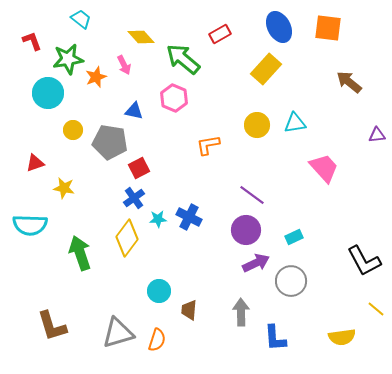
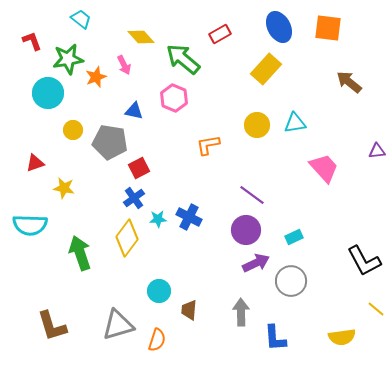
purple triangle at (377, 135): moved 16 px down
gray triangle at (118, 333): moved 8 px up
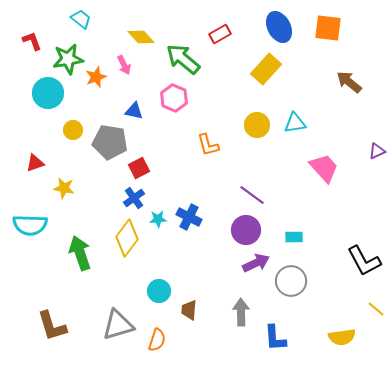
orange L-shape at (208, 145): rotated 95 degrees counterclockwise
purple triangle at (377, 151): rotated 18 degrees counterclockwise
cyan rectangle at (294, 237): rotated 24 degrees clockwise
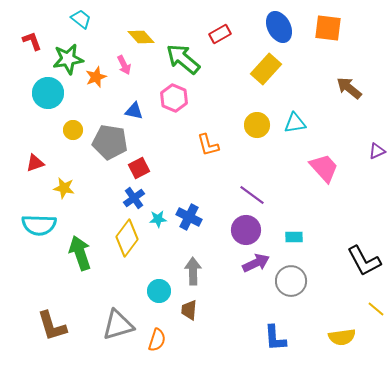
brown arrow at (349, 82): moved 6 px down
cyan semicircle at (30, 225): moved 9 px right
gray arrow at (241, 312): moved 48 px left, 41 px up
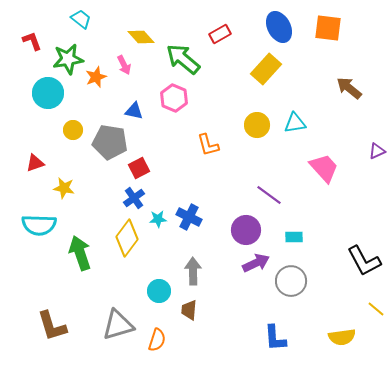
purple line at (252, 195): moved 17 px right
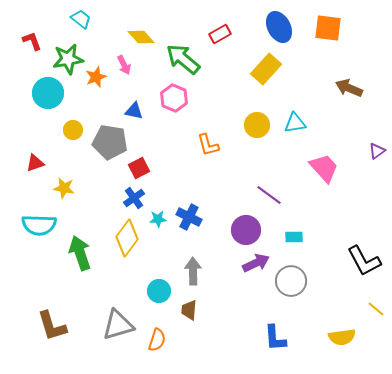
brown arrow at (349, 88): rotated 16 degrees counterclockwise
purple triangle at (377, 151): rotated 12 degrees counterclockwise
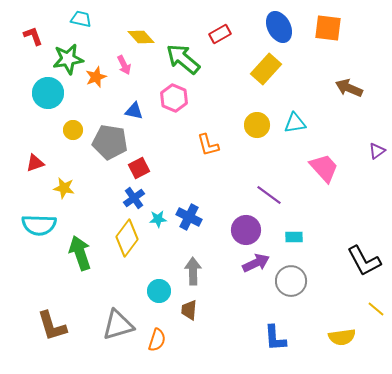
cyan trapezoid at (81, 19): rotated 25 degrees counterclockwise
red L-shape at (32, 41): moved 1 px right, 5 px up
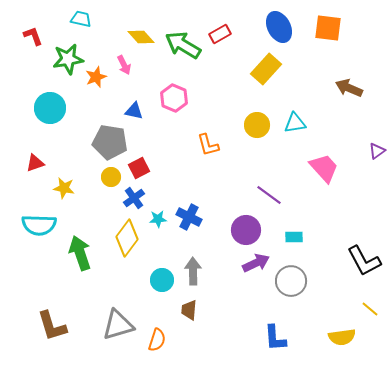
green arrow at (183, 59): moved 14 px up; rotated 9 degrees counterclockwise
cyan circle at (48, 93): moved 2 px right, 15 px down
yellow circle at (73, 130): moved 38 px right, 47 px down
cyan circle at (159, 291): moved 3 px right, 11 px up
yellow line at (376, 309): moved 6 px left
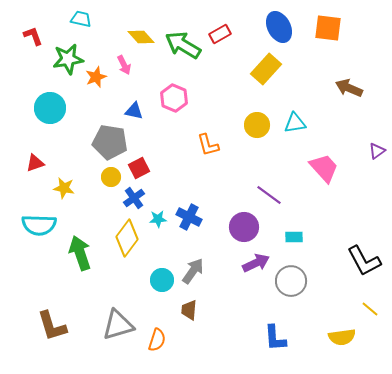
purple circle at (246, 230): moved 2 px left, 3 px up
gray arrow at (193, 271): rotated 36 degrees clockwise
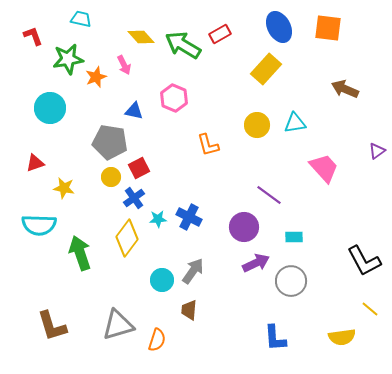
brown arrow at (349, 88): moved 4 px left, 1 px down
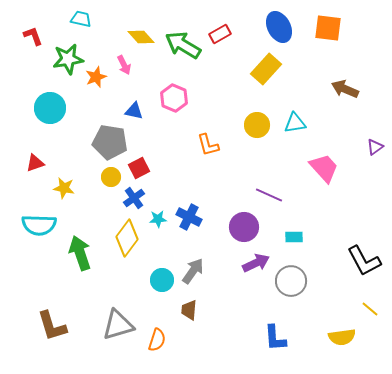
purple triangle at (377, 151): moved 2 px left, 4 px up
purple line at (269, 195): rotated 12 degrees counterclockwise
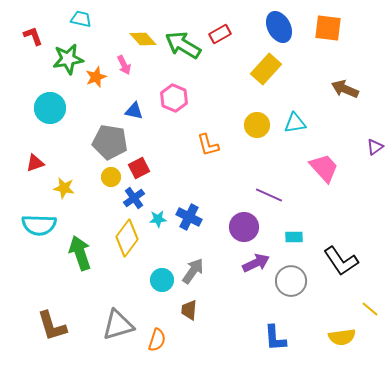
yellow diamond at (141, 37): moved 2 px right, 2 px down
black L-shape at (364, 261): moved 23 px left; rotated 6 degrees counterclockwise
